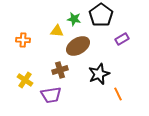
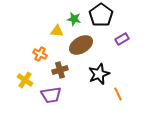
orange cross: moved 17 px right, 14 px down; rotated 24 degrees clockwise
brown ellipse: moved 3 px right, 1 px up
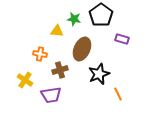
purple rectangle: rotated 48 degrees clockwise
brown ellipse: moved 1 px right, 4 px down; rotated 35 degrees counterclockwise
orange cross: rotated 16 degrees counterclockwise
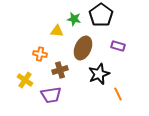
purple rectangle: moved 4 px left, 7 px down
brown ellipse: moved 1 px right, 1 px up
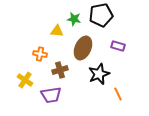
black pentagon: rotated 25 degrees clockwise
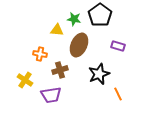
black pentagon: moved 1 px left; rotated 25 degrees counterclockwise
yellow triangle: moved 1 px up
brown ellipse: moved 4 px left, 3 px up
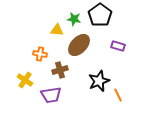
brown ellipse: rotated 20 degrees clockwise
black star: moved 7 px down
orange line: moved 1 px down
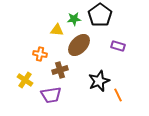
green star: rotated 16 degrees counterclockwise
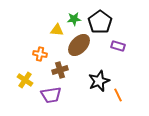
black pentagon: moved 7 px down
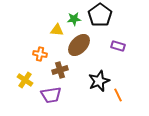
black pentagon: moved 7 px up
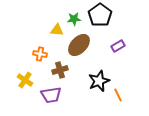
purple rectangle: rotated 48 degrees counterclockwise
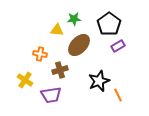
black pentagon: moved 9 px right, 9 px down
